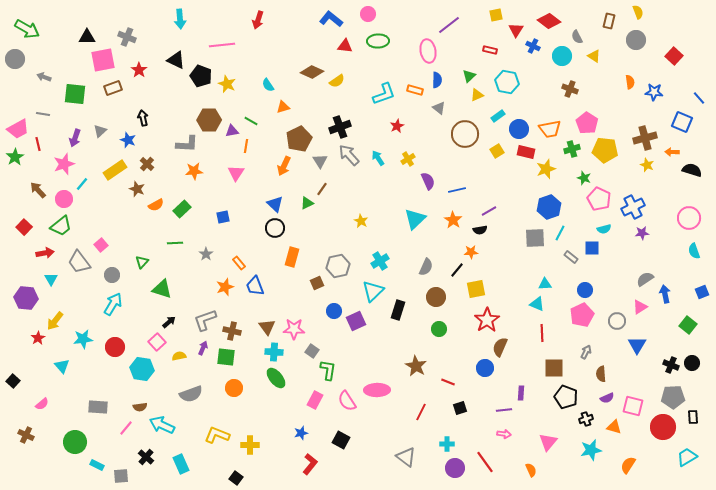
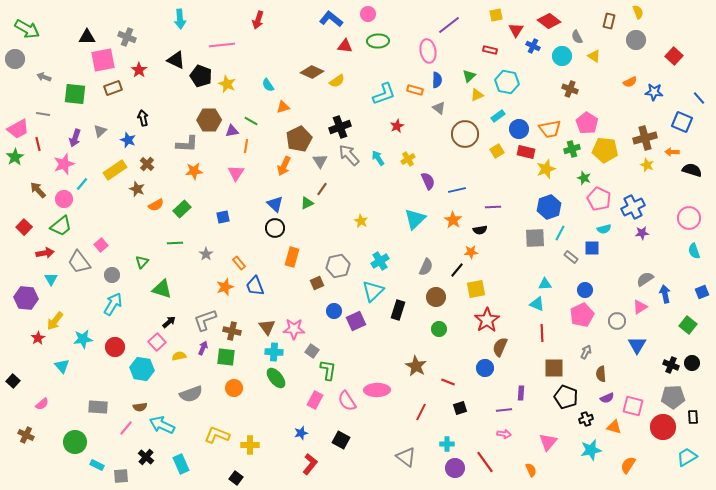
orange semicircle at (630, 82): rotated 72 degrees clockwise
purple line at (489, 211): moved 4 px right, 4 px up; rotated 28 degrees clockwise
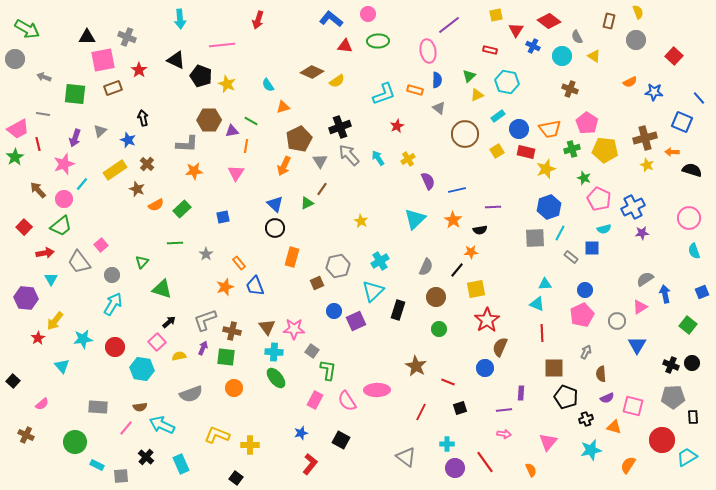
red circle at (663, 427): moved 1 px left, 13 px down
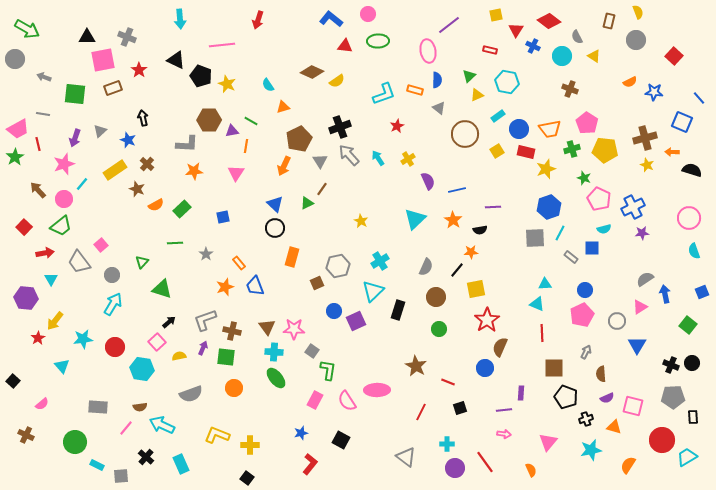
black square at (236, 478): moved 11 px right
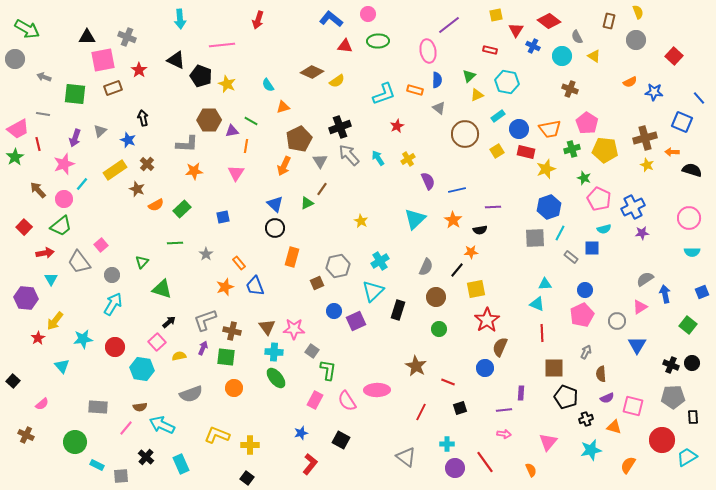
cyan semicircle at (694, 251): moved 2 px left, 1 px down; rotated 70 degrees counterclockwise
